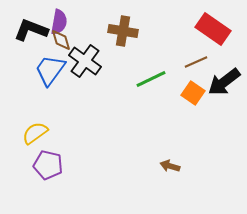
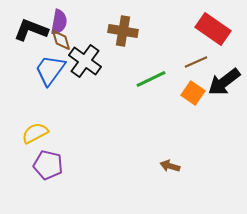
yellow semicircle: rotated 8 degrees clockwise
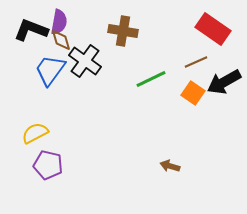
black arrow: rotated 8 degrees clockwise
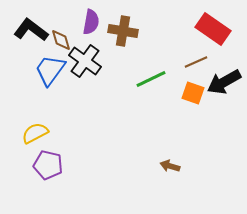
purple semicircle: moved 32 px right
black L-shape: rotated 16 degrees clockwise
orange square: rotated 15 degrees counterclockwise
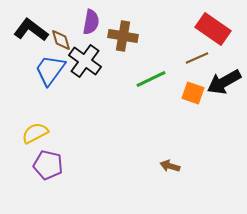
brown cross: moved 5 px down
brown line: moved 1 px right, 4 px up
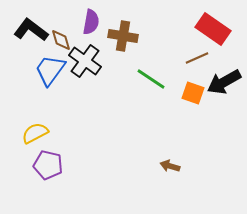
green line: rotated 60 degrees clockwise
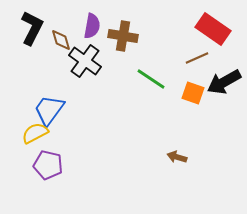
purple semicircle: moved 1 px right, 4 px down
black L-shape: moved 1 px right, 2 px up; rotated 80 degrees clockwise
blue trapezoid: moved 1 px left, 40 px down
brown arrow: moved 7 px right, 9 px up
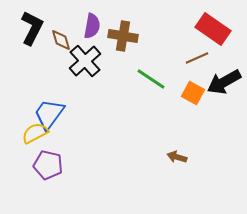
black cross: rotated 12 degrees clockwise
orange square: rotated 10 degrees clockwise
blue trapezoid: moved 4 px down
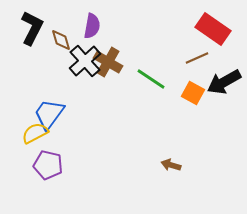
brown cross: moved 15 px left, 26 px down; rotated 20 degrees clockwise
brown arrow: moved 6 px left, 8 px down
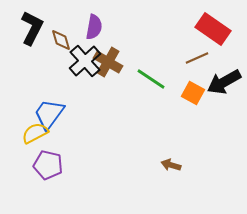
purple semicircle: moved 2 px right, 1 px down
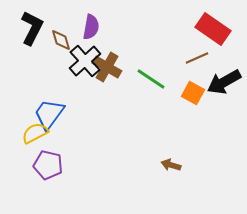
purple semicircle: moved 3 px left
brown cross: moved 1 px left, 5 px down
